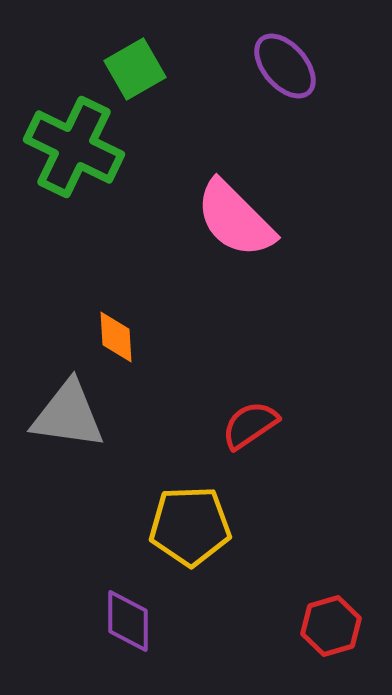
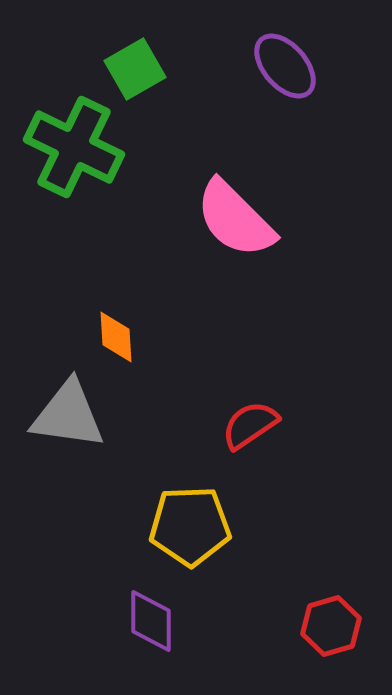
purple diamond: moved 23 px right
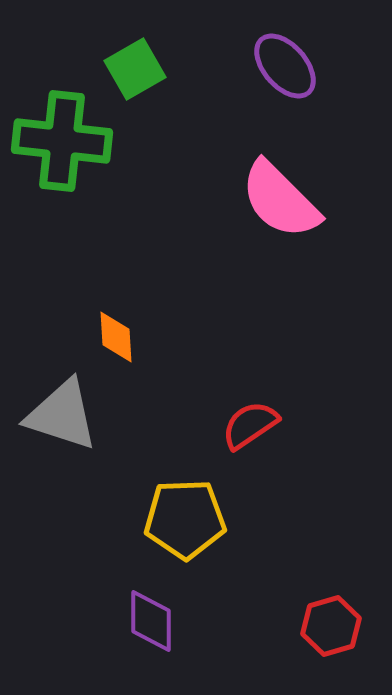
green cross: moved 12 px left, 6 px up; rotated 20 degrees counterclockwise
pink semicircle: moved 45 px right, 19 px up
gray triangle: moved 6 px left; rotated 10 degrees clockwise
yellow pentagon: moved 5 px left, 7 px up
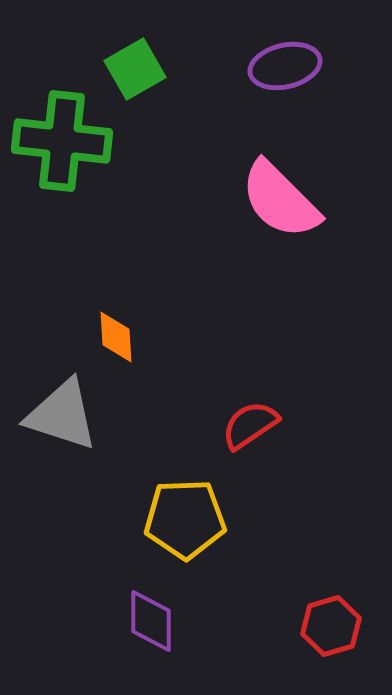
purple ellipse: rotated 62 degrees counterclockwise
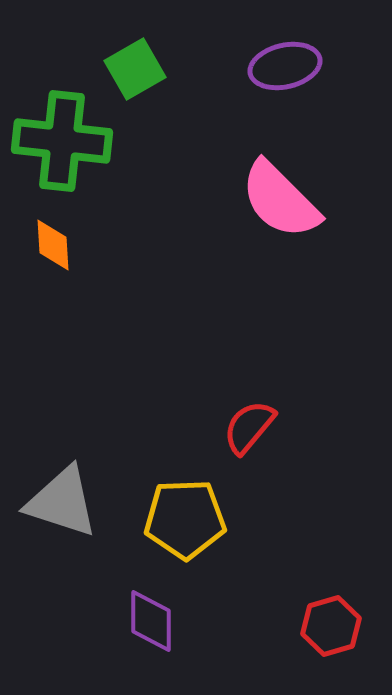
orange diamond: moved 63 px left, 92 px up
gray triangle: moved 87 px down
red semicircle: moved 1 px left, 2 px down; rotated 16 degrees counterclockwise
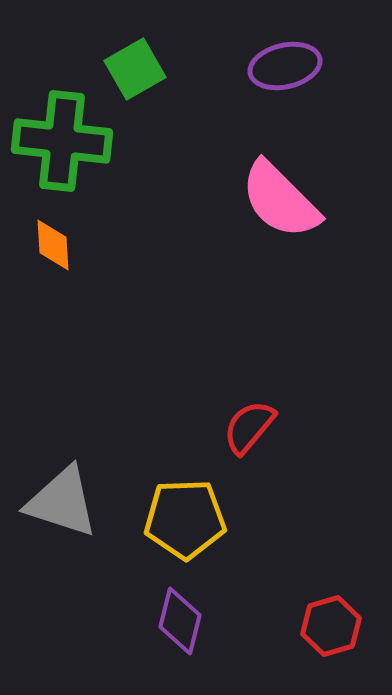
purple diamond: moved 29 px right; rotated 14 degrees clockwise
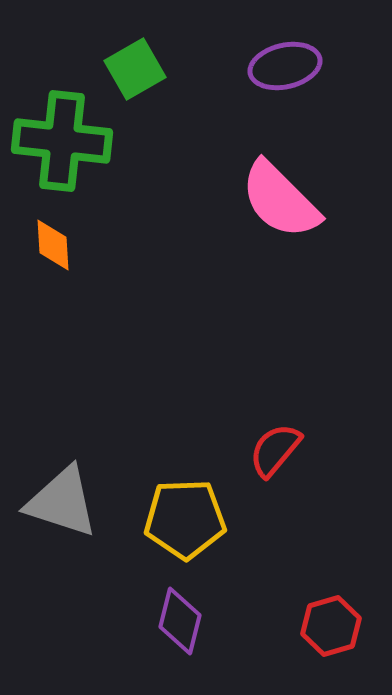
red semicircle: moved 26 px right, 23 px down
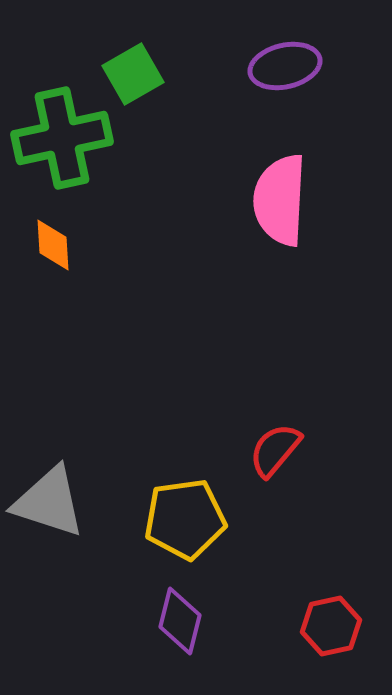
green square: moved 2 px left, 5 px down
green cross: moved 3 px up; rotated 18 degrees counterclockwise
pink semicircle: rotated 48 degrees clockwise
gray triangle: moved 13 px left
yellow pentagon: rotated 6 degrees counterclockwise
red hexagon: rotated 4 degrees clockwise
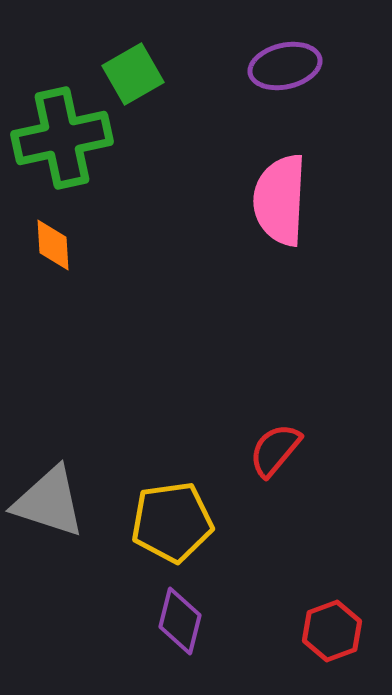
yellow pentagon: moved 13 px left, 3 px down
red hexagon: moved 1 px right, 5 px down; rotated 8 degrees counterclockwise
